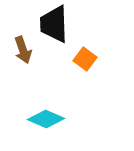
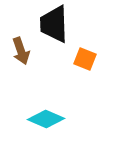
brown arrow: moved 2 px left, 1 px down
orange square: rotated 15 degrees counterclockwise
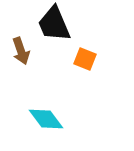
black trapezoid: rotated 21 degrees counterclockwise
cyan diamond: rotated 30 degrees clockwise
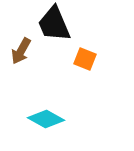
brown arrow: rotated 48 degrees clockwise
cyan diamond: rotated 24 degrees counterclockwise
